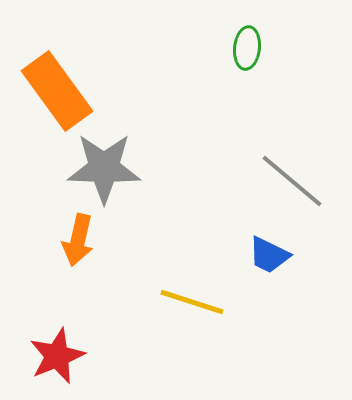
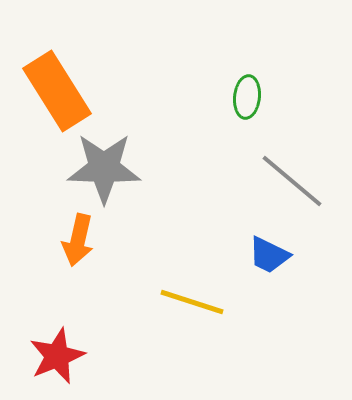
green ellipse: moved 49 px down
orange rectangle: rotated 4 degrees clockwise
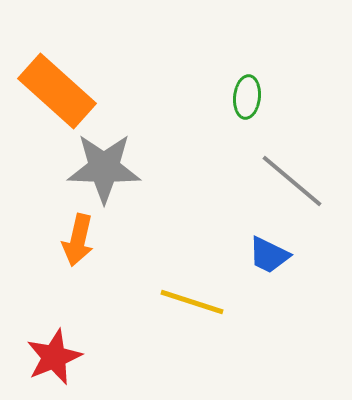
orange rectangle: rotated 16 degrees counterclockwise
red star: moved 3 px left, 1 px down
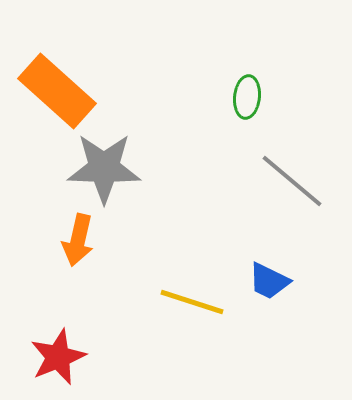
blue trapezoid: moved 26 px down
red star: moved 4 px right
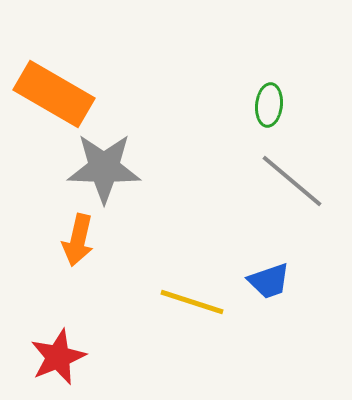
orange rectangle: moved 3 px left, 3 px down; rotated 12 degrees counterclockwise
green ellipse: moved 22 px right, 8 px down
blue trapezoid: rotated 45 degrees counterclockwise
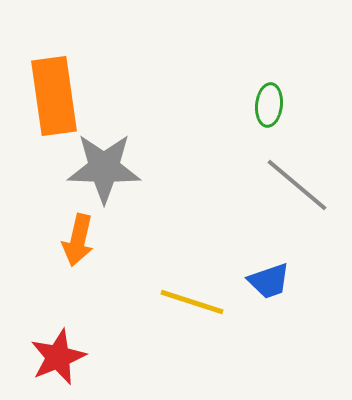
orange rectangle: moved 2 px down; rotated 52 degrees clockwise
gray line: moved 5 px right, 4 px down
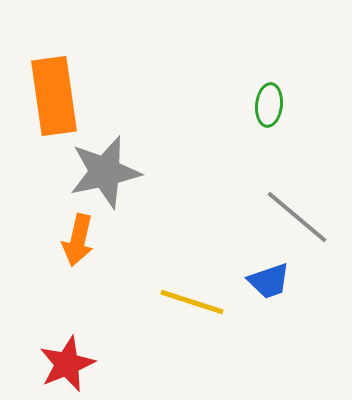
gray star: moved 1 px right, 4 px down; rotated 14 degrees counterclockwise
gray line: moved 32 px down
red star: moved 9 px right, 7 px down
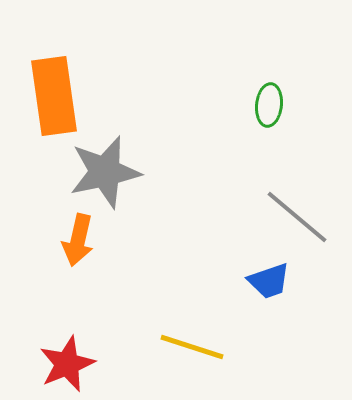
yellow line: moved 45 px down
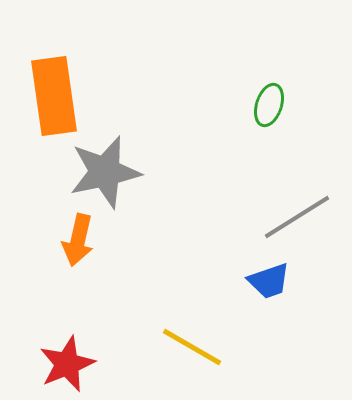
green ellipse: rotated 12 degrees clockwise
gray line: rotated 72 degrees counterclockwise
yellow line: rotated 12 degrees clockwise
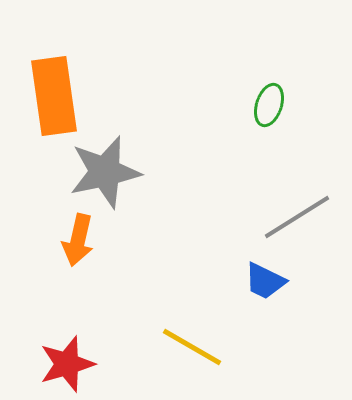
blue trapezoid: moved 4 px left; rotated 45 degrees clockwise
red star: rotated 6 degrees clockwise
